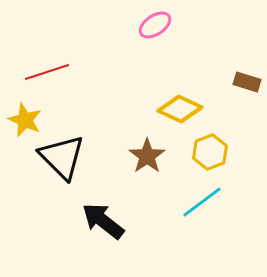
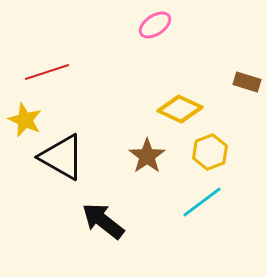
black triangle: rotated 15 degrees counterclockwise
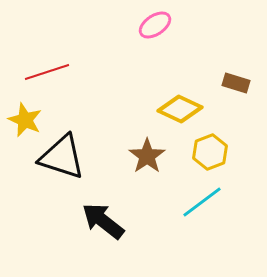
brown rectangle: moved 11 px left, 1 px down
black triangle: rotated 12 degrees counterclockwise
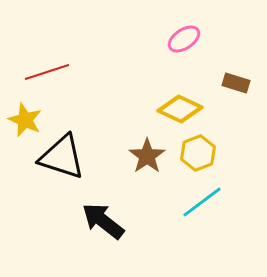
pink ellipse: moved 29 px right, 14 px down
yellow hexagon: moved 12 px left, 1 px down
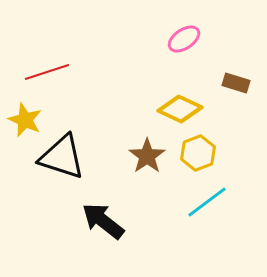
cyan line: moved 5 px right
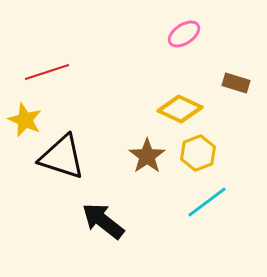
pink ellipse: moved 5 px up
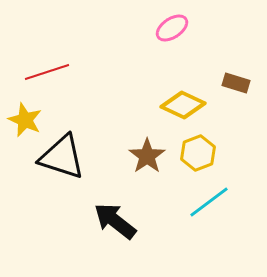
pink ellipse: moved 12 px left, 6 px up
yellow diamond: moved 3 px right, 4 px up
cyan line: moved 2 px right
black arrow: moved 12 px right
